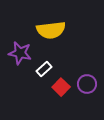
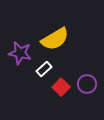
yellow semicircle: moved 4 px right, 9 px down; rotated 24 degrees counterclockwise
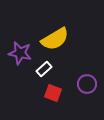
red square: moved 8 px left, 6 px down; rotated 24 degrees counterclockwise
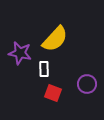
yellow semicircle: rotated 16 degrees counterclockwise
white rectangle: rotated 49 degrees counterclockwise
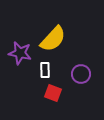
yellow semicircle: moved 2 px left
white rectangle: moved 1 px right, 1 px down
purple circle: moved 6 px left, 10 px up
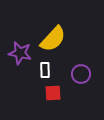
red square: rotated 24 degrees counterclockwise
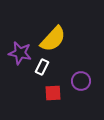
white rectangle: moved 3 px left, 3 px up; rotated 28 degrees clockwise
purple circle: moved 7 px down
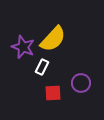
purple star: moved 3 px right, 6 px up; rotated 10 degrees clockwise
purple circle: moved 2 px down
